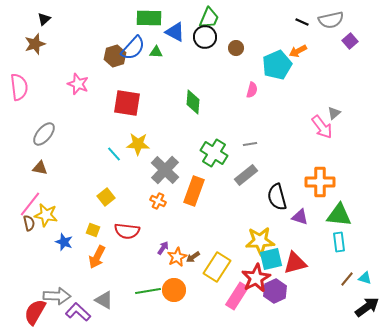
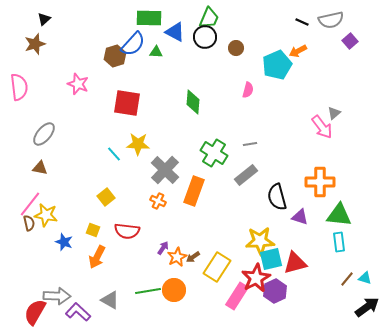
blue semicircle at (133, 48): moved 4 px up
pink semicircle at (252, 90): moved 4 px left
gray triangle at (104, 300): moved 6 px right
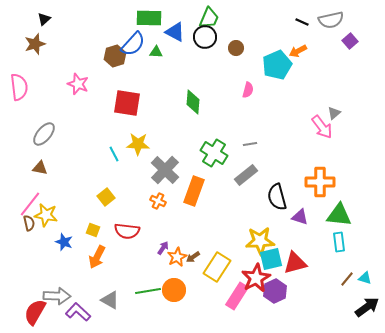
cyan line at (114, 154): rotated 14 degrees clockwise
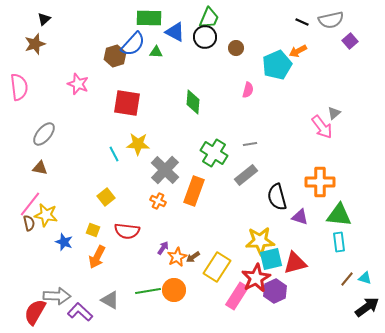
purple L-shape at (78, 312): moved 2 px right
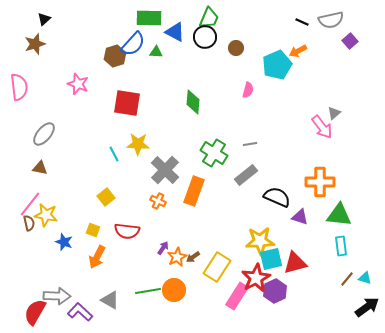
black semicircle at (277, 197): rotated 128 degrees clockwise
cyan rectangle at (339, 242): moved 2 px right, 4 px down
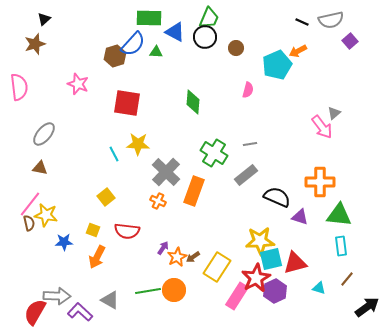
gray cross at (165, 170): moved 1 px right, 2 px down
blue star at (64, 242): rotated 24 degrees counterclockwise
cyan triangle at (365, 278): moved 46 px left, 10 px down
